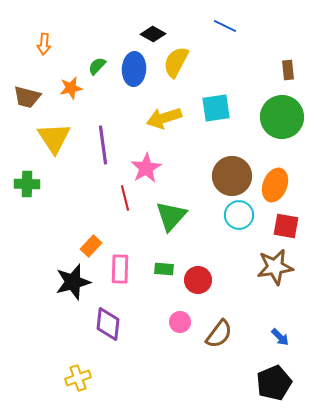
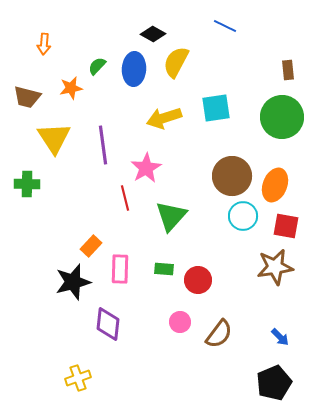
cyan circle: moved 4 px right, 1 px down
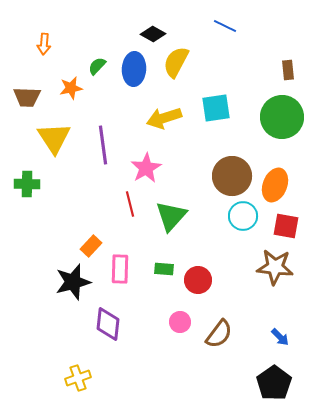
brown trapezoid: rotated 12 degrees counterclockwise
red line: moved 5 px right, 6 px down
brown star: rotated 15 degrees clockwise
black pentagon: rotated 12 degrees counterclockwise
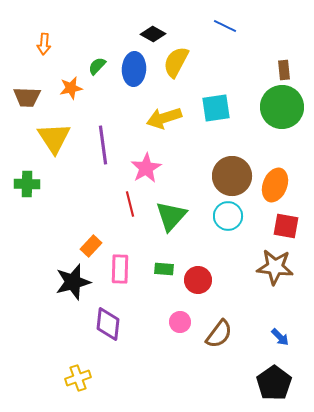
brown rectangle: moved 4 px left
green circle: moved 10 px up
cyan circle: moved 15 px left
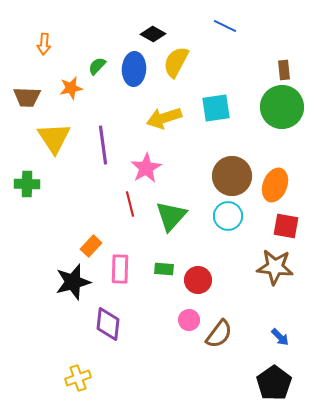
pink circle: moved 9 px right, 2 px up
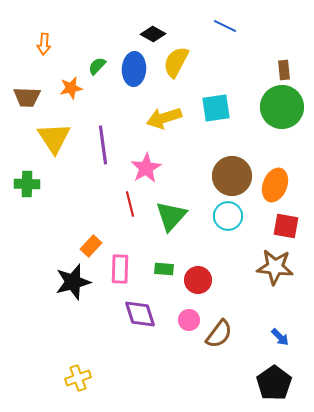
purple diamond: moved 32 px right, 10 px up; rotated 24 degrees counterclockwise
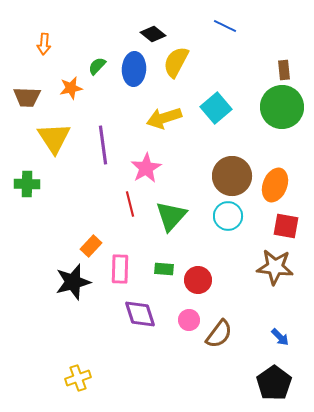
black diamond: rotated 10 degrees clockwise
cyan square: rotated 32 degrees counterclockwise
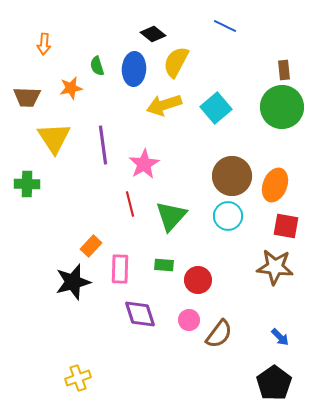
green semicircle: rotated 60 degrees counterclockwise
yellow arrow: moved 13 px up
pink star: moved 2 px left, 4 px up
green rectangle: moved 4 px up
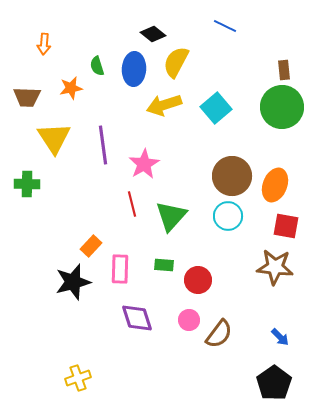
red line: moved 2 px right
purple diamond: moved 3 px left, 4 px down
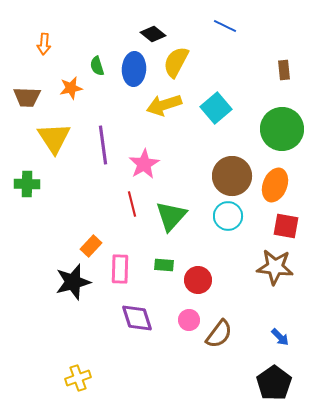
green circle: moved 22 px down
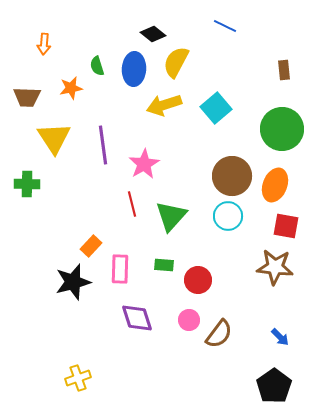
black pentagon: moved 3 px down
